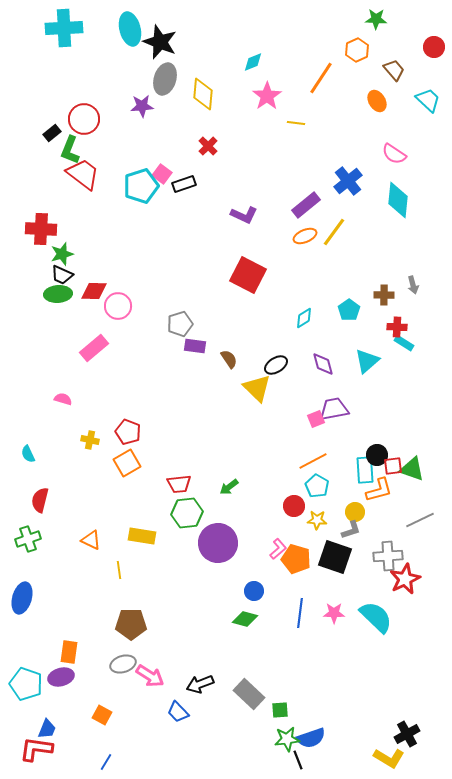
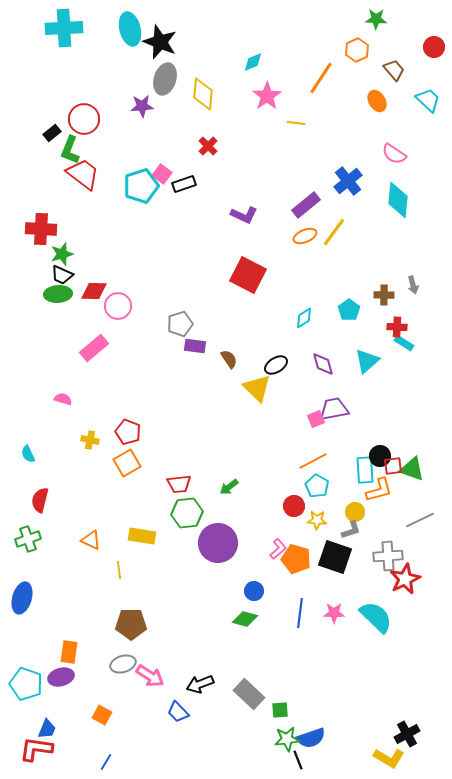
black circle at (377, 455): moved 3 px right, 1 px down
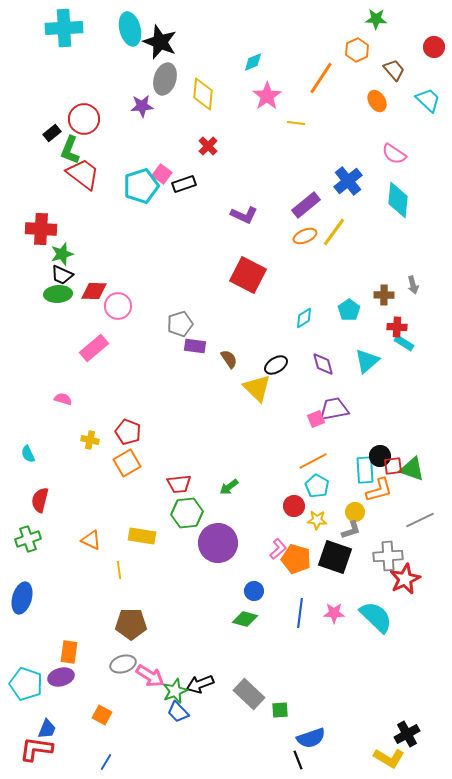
green star at (287, 739): moved 112 px left, 48 px up; rotated 15 degrees counterclockwise
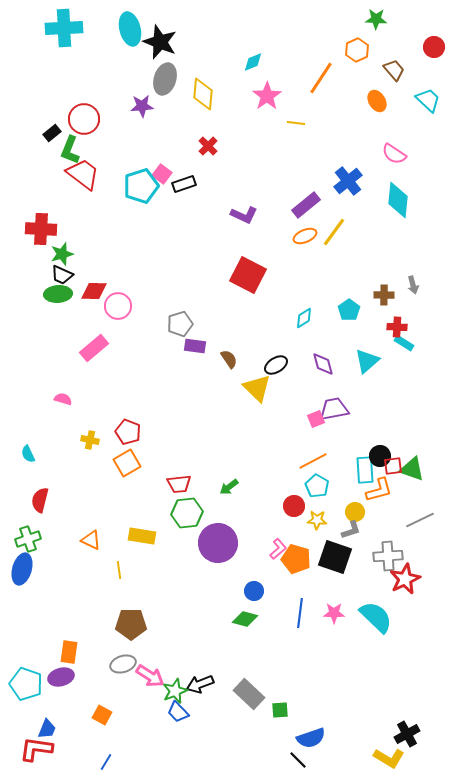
blue ellipse at (22, 598): moved 29 px up
black line at (298, 760): rotated 24 degrees counterclockwise
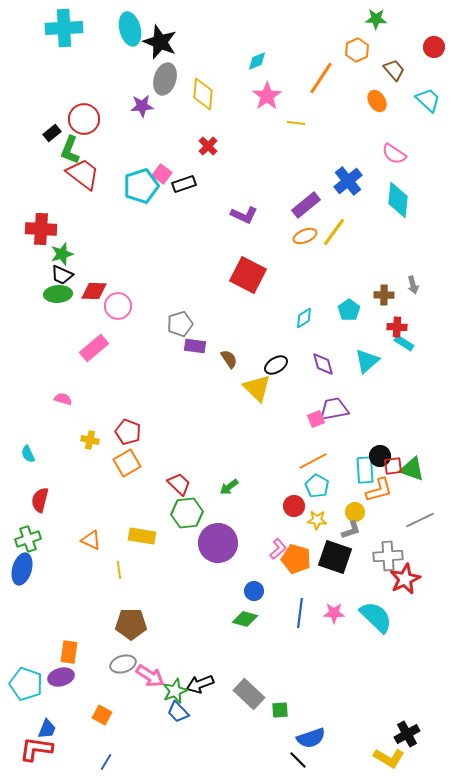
cyan diamond at (253, 62): moved 4 px right, 1 px up
red trapezoid at (179, 484): rotated 130 degrees counterclockwise
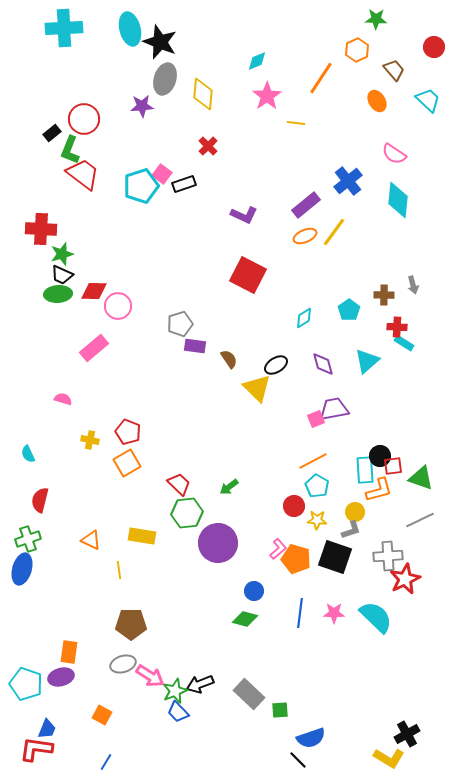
green triangle at (412, 469): moved 9 px right, 9 px down
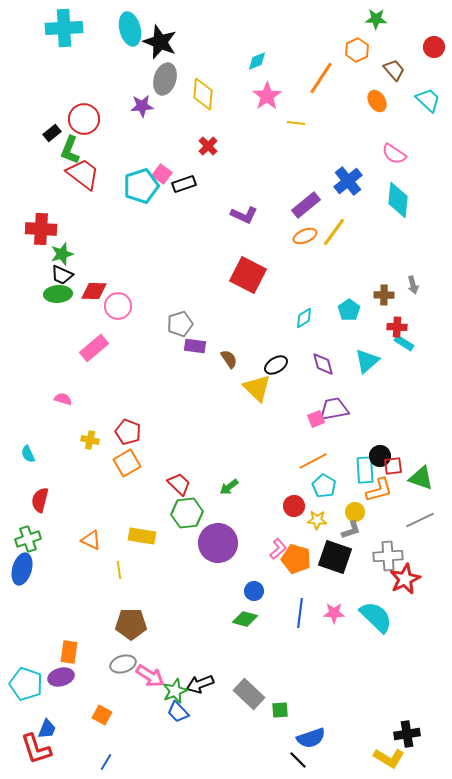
cyan pentagon at (317, 486): moved 7 px right
black cross at (407, 734): rotated 20 degrees clockwise
red L-shape at (36, 749): rotated 116 degrees counterclockwise
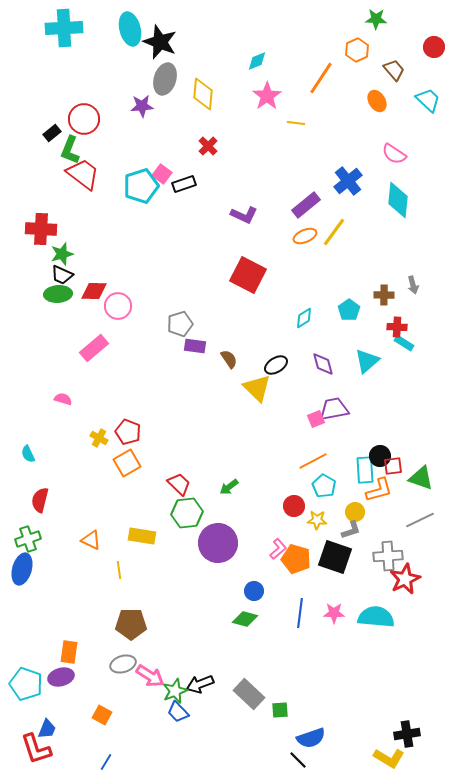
yellow cross at (90, 440): moved 9 px right, 2 px up; rotated 18 degrees clockwise
cyan semicircle at (376, 617): rotated 39 degrees counterclockwise
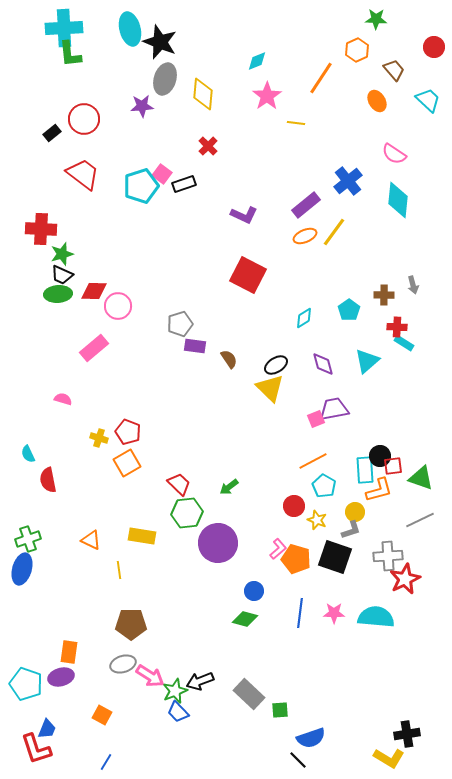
green L-shape at (70, 150): moved 96 px up; rotated 28 degrees counterclockwise
yellow triangle at (257, 388): moved 13 px right
yellow cross at (99, 438): rotated 12 degrees counterclockwise
red semicircle at (40, 500): moved 8 px right, 20 px up; rotated 25 degrees counterclockwise
yellow star at (317, 520): rotated 18 degrees clockwise
black arrow at (200, 684): moved 3 px up
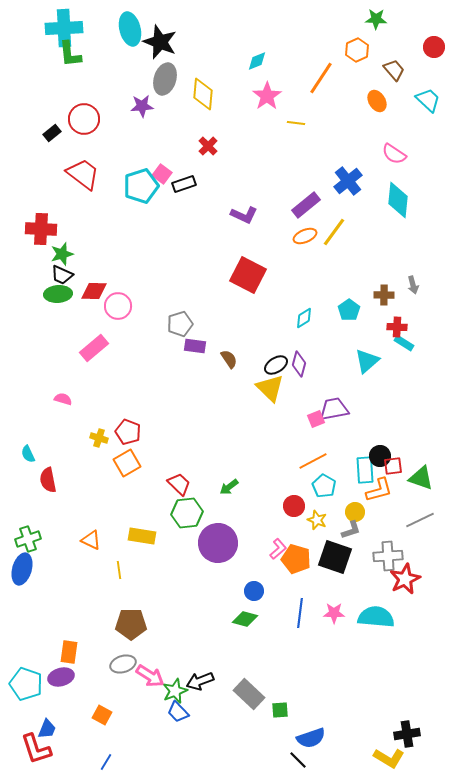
purple diamond at (323, 364): moved 24 px left; rotated 30 degrees clockwise
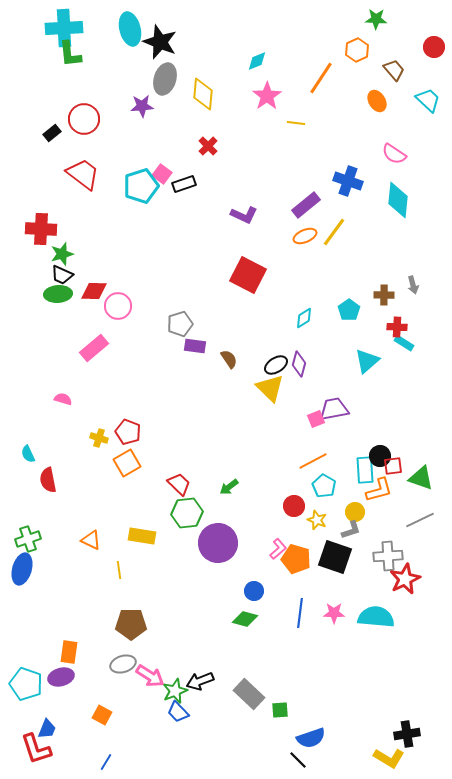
blue cross at (348, 181): rotated 32 degrees counterclockwise
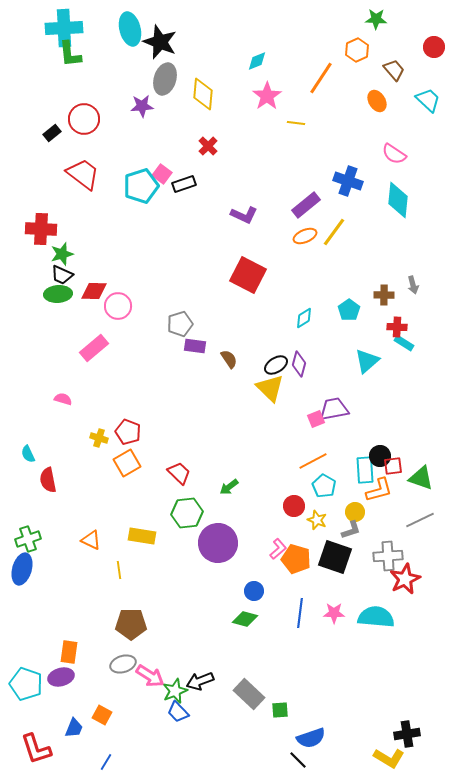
red trapezoid at (179, 484): moved 11 px up
blue trapezoid at (47, 729): moved 27 px right, 1 px up
